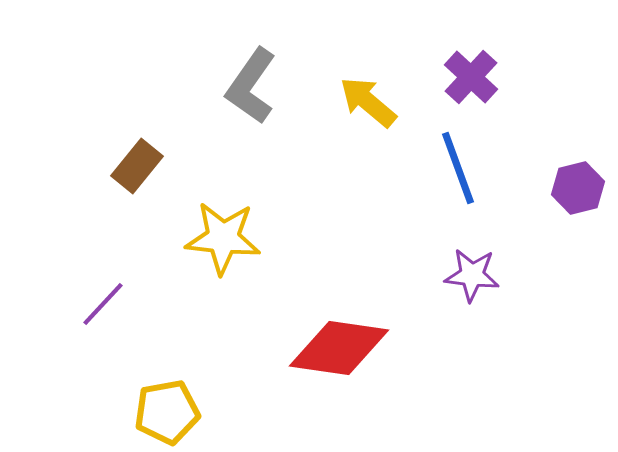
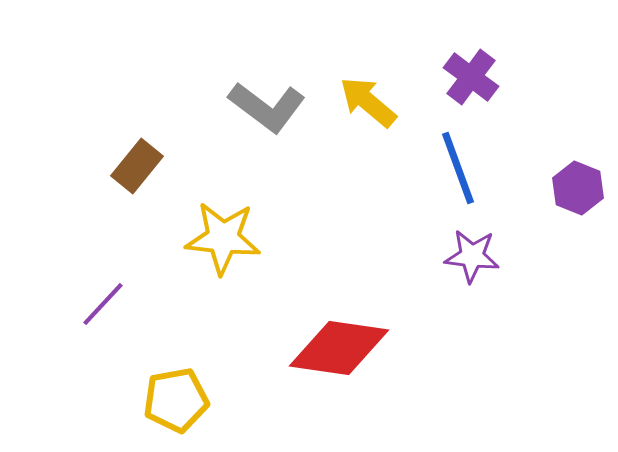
purple cross: rotated 6 degrees counterclockwise
gray L-shape: moved 16 px right, 21 px down; rotated 88 degrees counterclockwise
purple hexagon: rotated 24 degrees counterclockwise
purple star: moved 19 px up
yellow pentagon: moved 9 px right, 12 px up
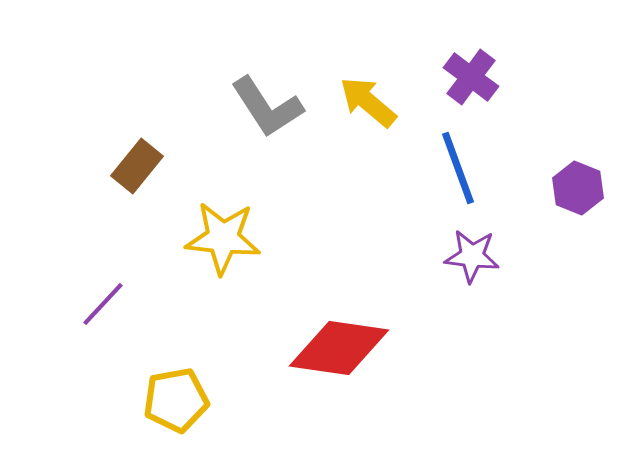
gray L-shape: rotated 20 degrees clockwise
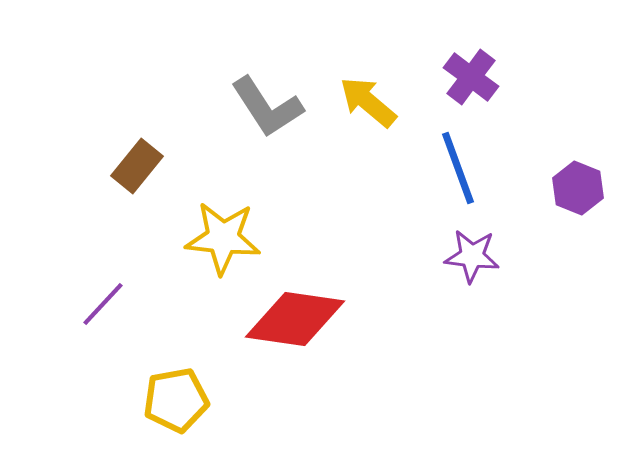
red diamond: moved 44 px left, 29 px up
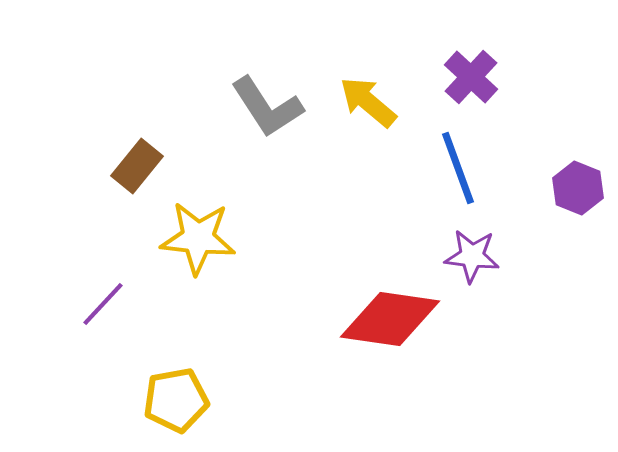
purple cross: rotated 6 degrees clockwise
yellow star: moved 25 px left
red diamond: moved 95 px right
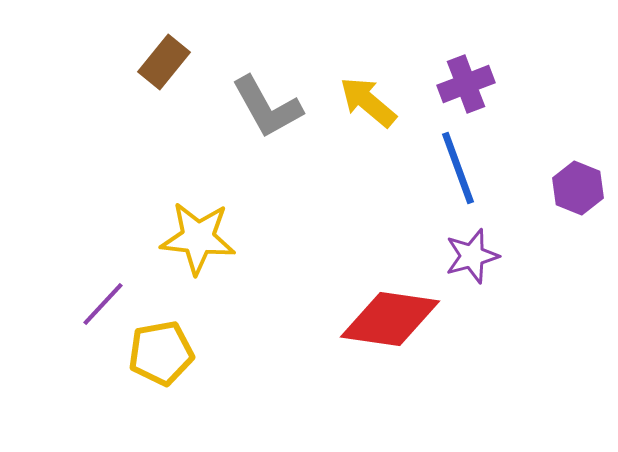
purple cross: moved 5 px left, 7 px down; rotated 26 degrees clockwise
gray L-shape: rotated 4 degrees clockwise
brown rectangle: moved 27 px right, 104 px up
purple star: rotated 22 degrees counterclockwise
yellow pentagon: moved 15 px left, 47 px up
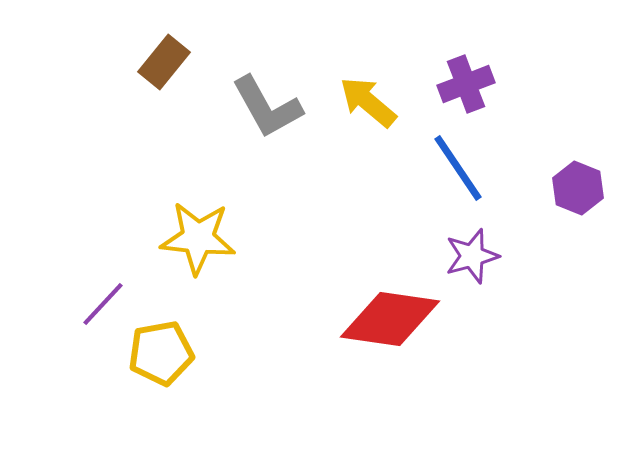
blue line: rotated 14 degrees counterclockwise
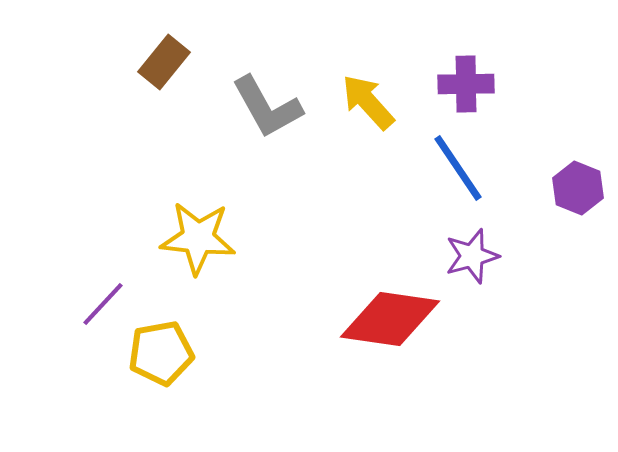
purple cross: rotated 20 degrees clockwise
yellow arrow: rotated 8 degrees clockwise
